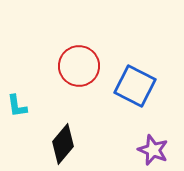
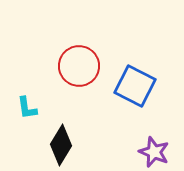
cyan L-shape: moved 10 px right, 2 px down
black diamond: moved 2 px left, 1 px down; rotated 9 degrees counterclockwise
purple star: moved 1 px right, 2 px down
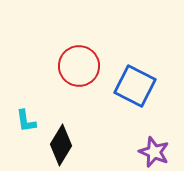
cyan L-shape: moved 1 px left, 13 px down
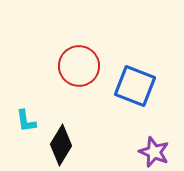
blue square: rotated 6 degrees counterclockwise
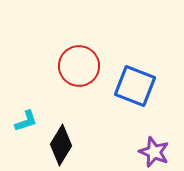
cyan L-shape: rotated 100 degrees counterclockwise
